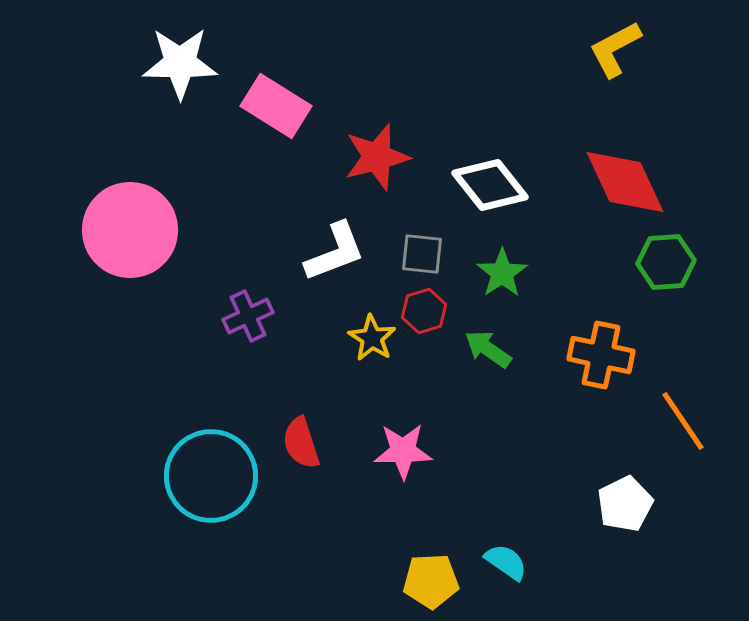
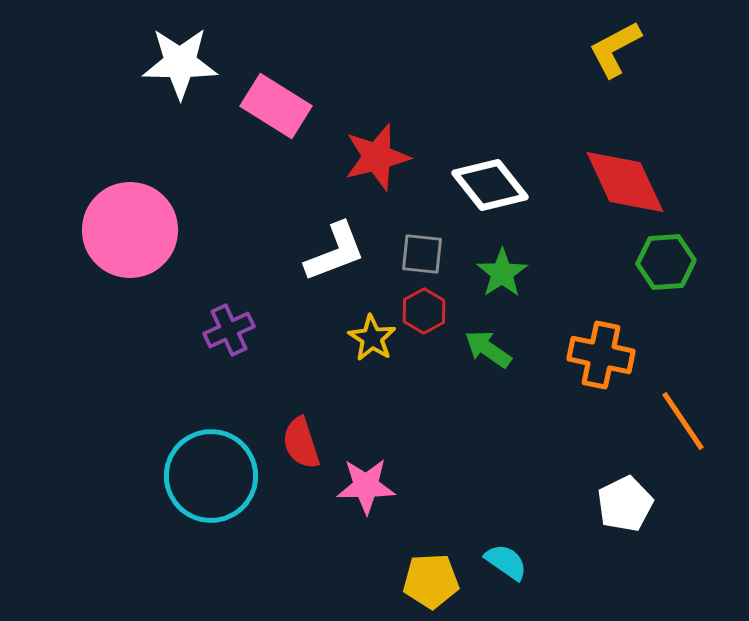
red hexagon: rotated 12 degrees counterclockwise
purple cross: moved 19 px left, 14 px down
pink star: moved 37 px left, 35 px down
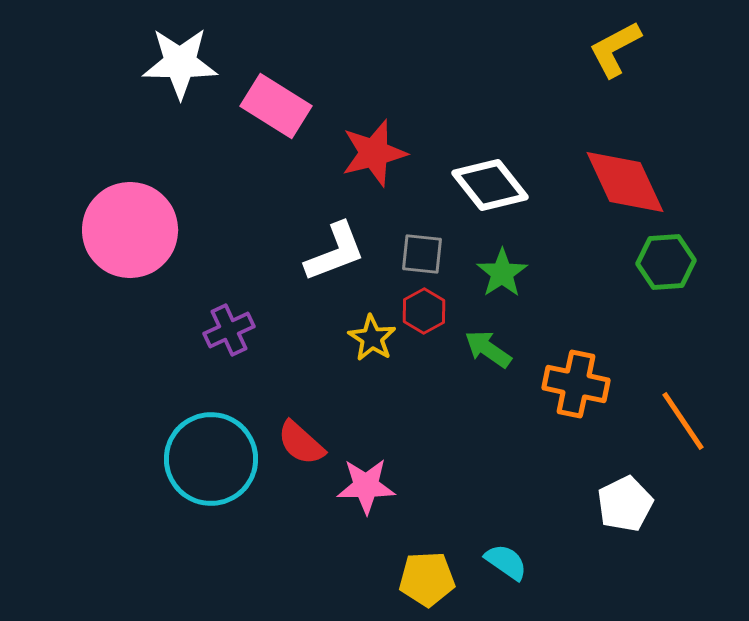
red star: moved 3 px left, 4 px up
orange cross: moved 25 px left, 29 px down
red semicircle: rotated 30 degrees counterclockwise
cyan circle: moved 17 px up
yellow pentagon: moved 4 px left, 2 px up
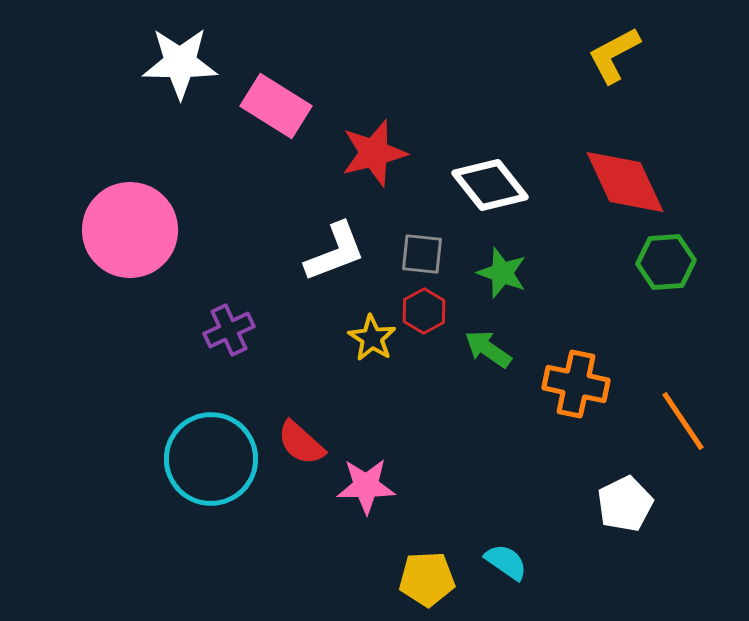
yellow L-shape: moved 1 px left, 6 px down
green star: rotated 18 degrees counterclockwise
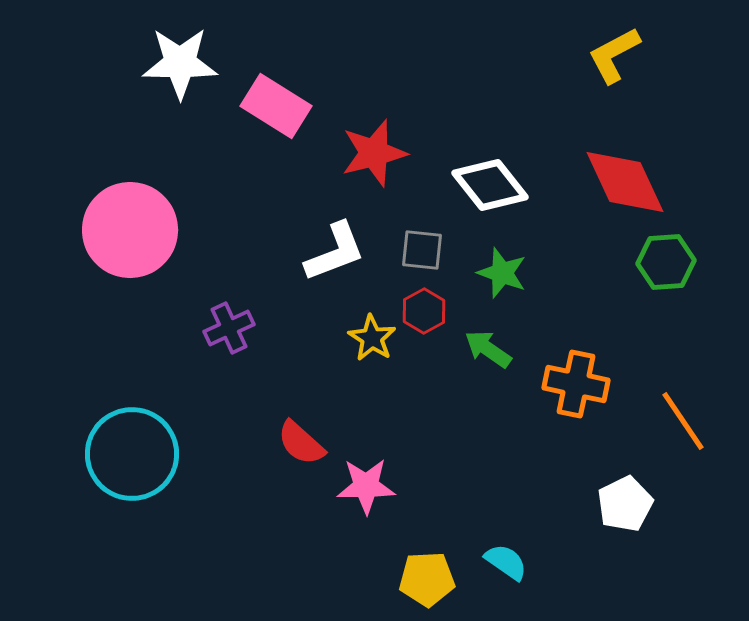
gray square: moved 4 px up
purple cross: moved 2 px up
cyan circle: moved 79 px left, 5 px up
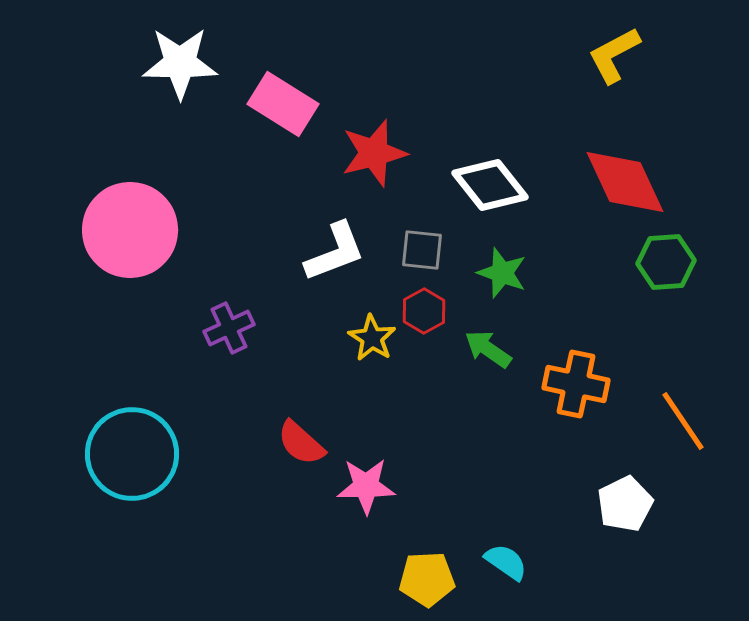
pink rectangle: moved 7 px right, 2 px up
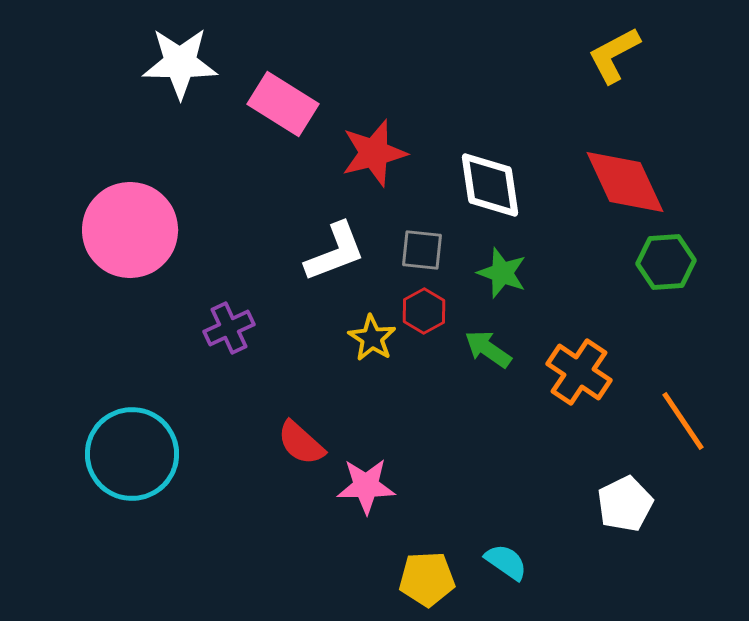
white diamond: rotated 30 degrees clockwise
orange cross: moved 3 px right, 12 px up; rotated 22 degrees clockwise
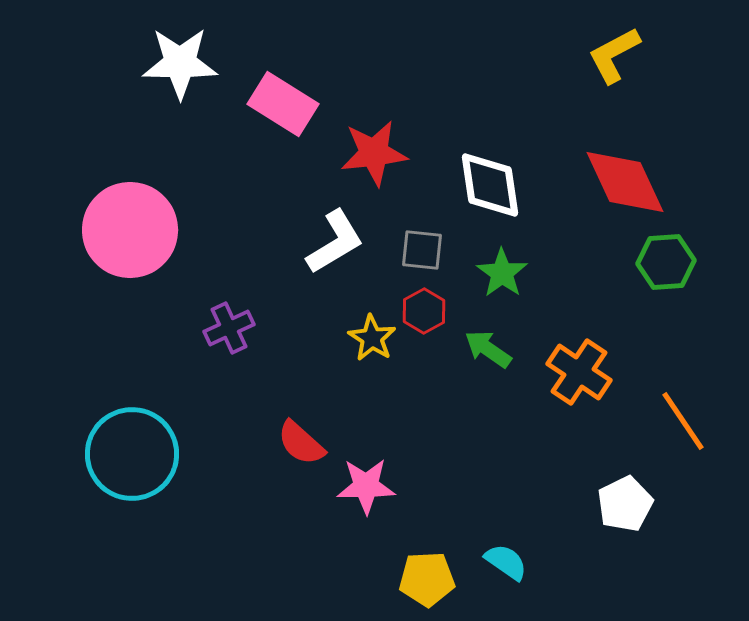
red star: rotated 8 degrees clockwise
white L-shape: moved 10 px up; rotated 10 degrees counterclockwise
green star: rotated 15 degrees clockwise
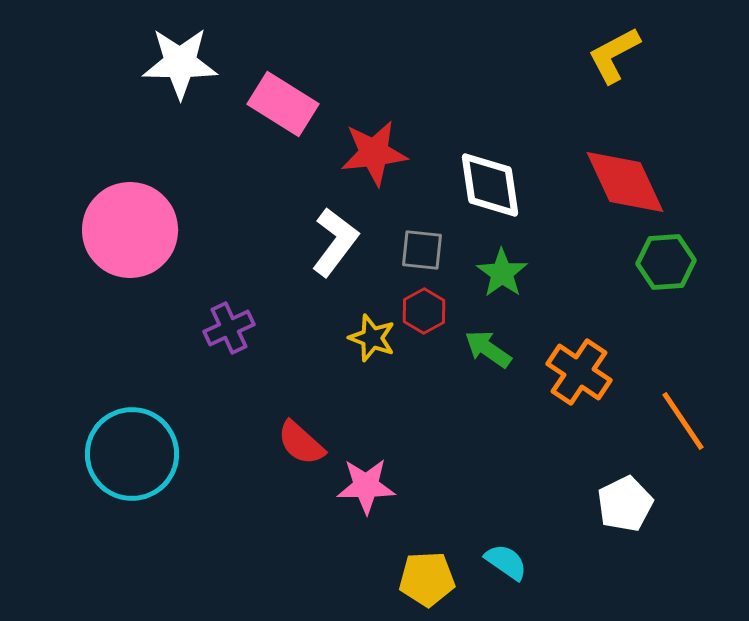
white L-shape: rotated 22 degrees counterclockwise
yellow star: rotated 12 degrees counterclockwise
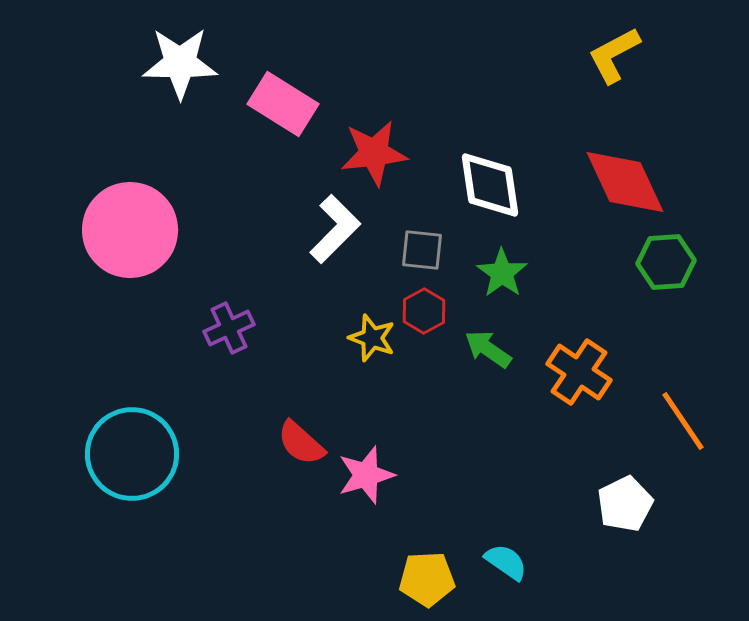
white L-shape: moved 13 px up; rotated 8 degrees clockwise
pink star: moved 11 px up; rotated 16 degrees counterclockwise
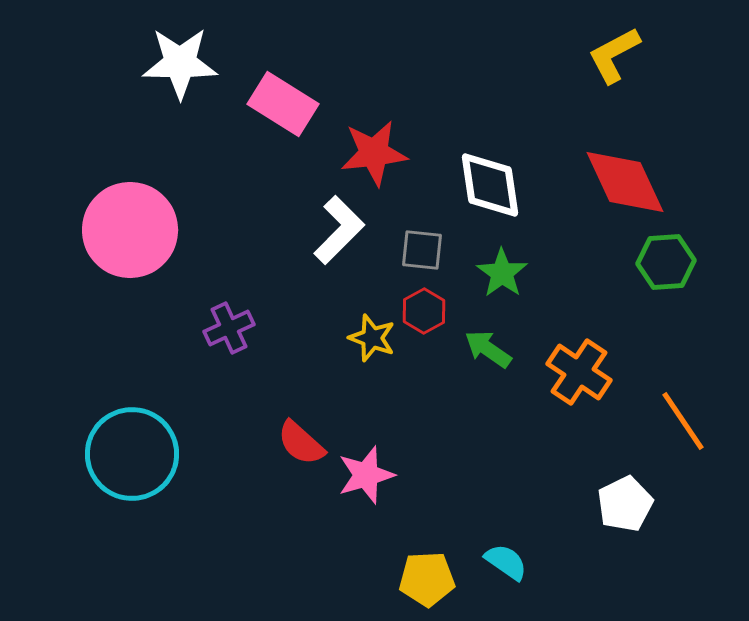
white L-shape: moved 4 px right, 1 px down
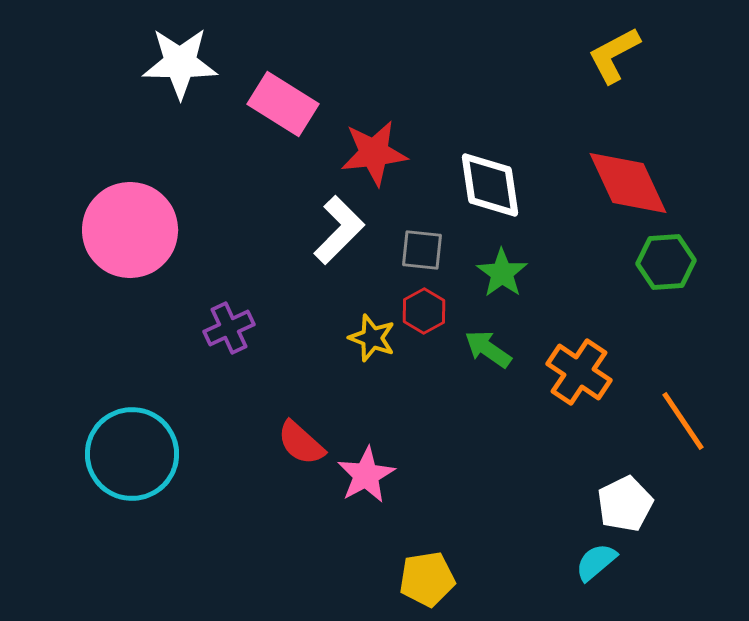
red diamond: moved 3 px right, 1 px down
pink star: rotated 12 degrees counterclockwise
cyan semicircle: moved 90 px right; rotated 75 degrees counterclockwise
yellow pentagon: rotated 6 degrees counterclockwise
